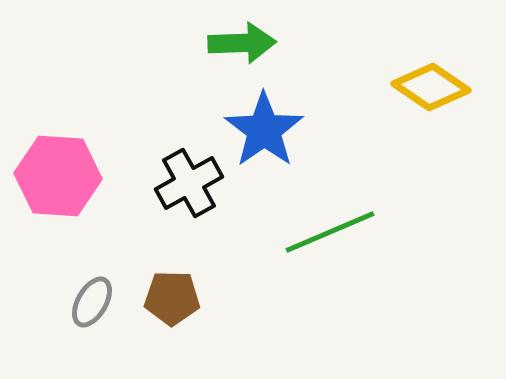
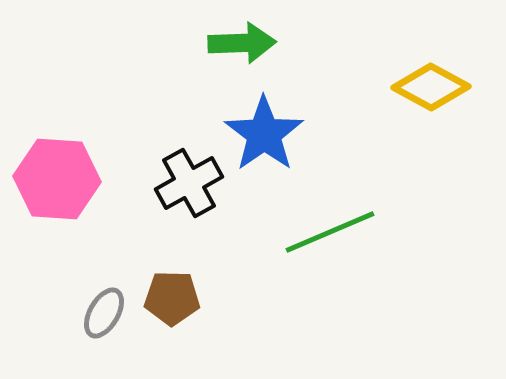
yellow diamond: rotated 6 degrees counterclockwise
blue star: moved 4 px down
pink hexagon: moved 1 px left, 3 px down
gray ellipse: moved 12 px right, 11 px down
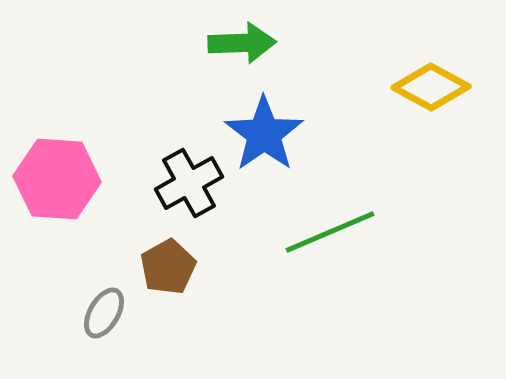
brown pentagon: moved 4 px left, 31 px up; rotated 30 degrees counterclockwise
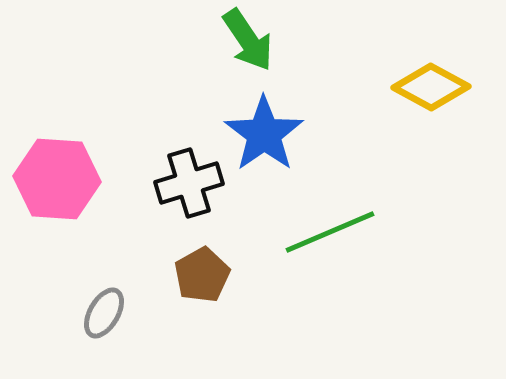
green arrow: moved 6 px right, 3 px up; rotated 58 degrees clockwise
black cross: rotated 12 degrees clockwise
brown pentagon: moved 34 px right, 8 px down
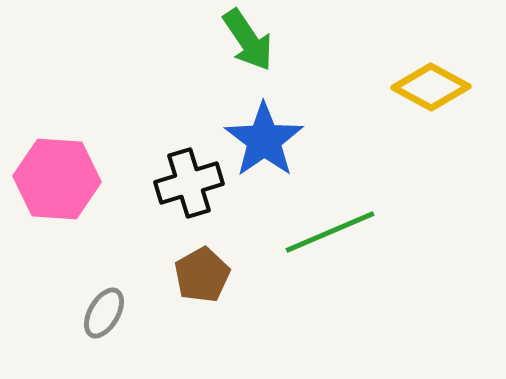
blue star: moved 6 px down
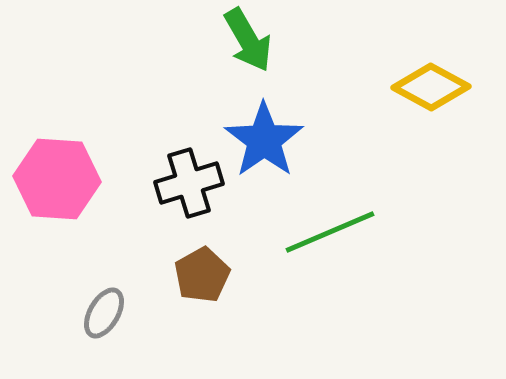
green arrow: rotated 4 degrees clockwise
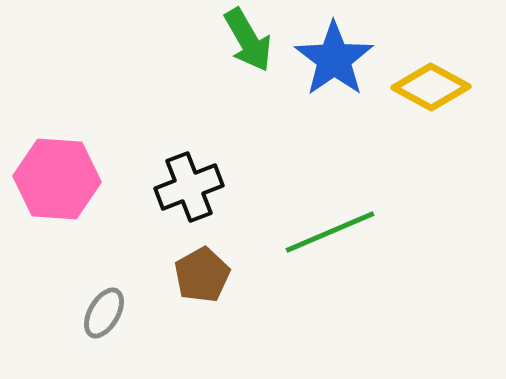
blue star: moved 70 px right, 81 px up
black cross: moved 4 px down; rotated 4 degrees counterclockwise
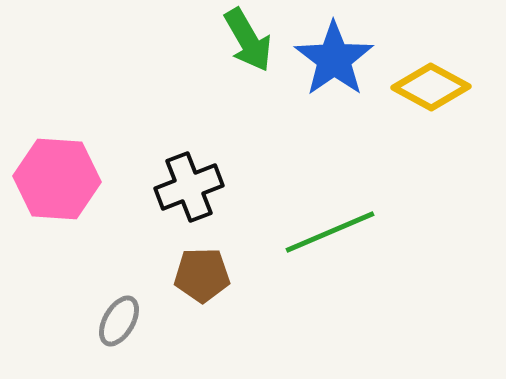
brown pentagon: rotated 28 degrees clockwise
gray ellipse: moved 15 px right, 8 px down
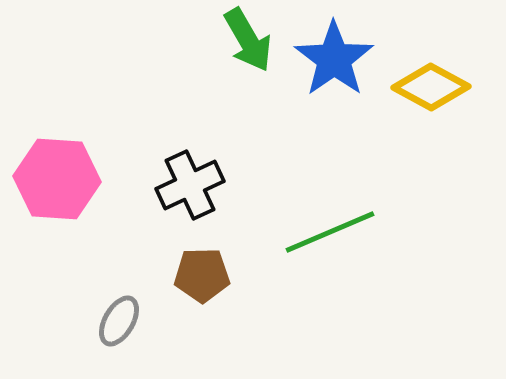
black cross: moved 1 px right, 2 px up; rotated 4 degrees counterclockwise
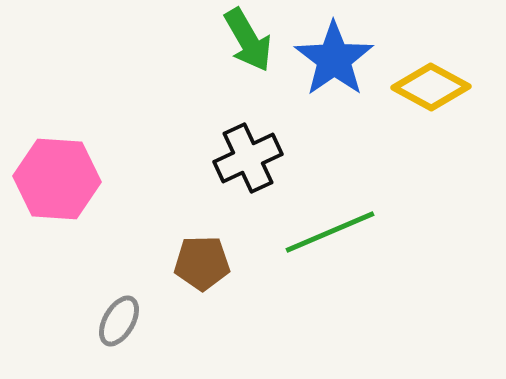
black cross: moved 58 px right, 27 px up
brown pentagon: moved 12 px up
